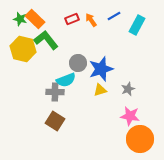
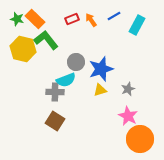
green star: moved 3 px left
gray circle: moved 2 px left, 1 px up
pink star: moved 2 px left; rotated 18 degrees clockwise
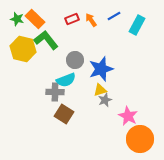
gray circle: moved 1 px left, 2 px up
gray star: moved 23 px left, 11 px down
brown square: moved 9 px right, 7 px up
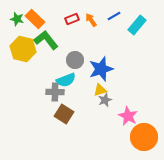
cyan rectangle: rotated 12 degrees clockwise
orange circle: moved 4 px right, 2 px up
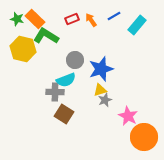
green L-shape: moved 4 px up; rotated 20 degrees counterclockwise
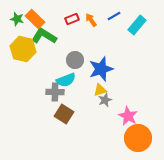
green L-shape: moved 2 px left
orange circle: moved 6 px left, 1 px down
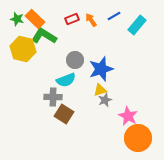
gray cross: moved 2 px left, 5 px down
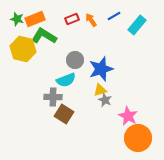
orange rectangle: rotated 66 degrees counterclockwise
gray star: rotated 24 degrees counterclockwise
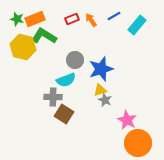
yellow hexagon: moved 2 px up
pink star: moved 1 px left, 4 px down
orange circle: moved 5 px down
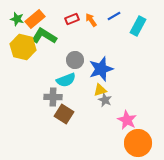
orange rectangle: rotated 18 degrees counterclockwise
cyan rectangle: moved 1 px right, 1 px down; rotated 12 degrees counterclockwise
